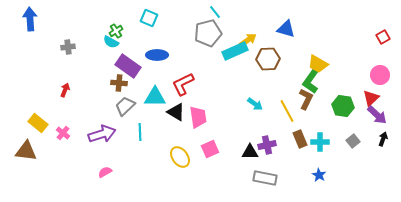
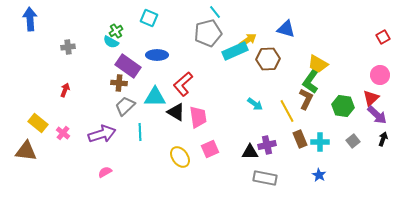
red L-shape at (183, 84): rotated 15 degrees counterclockwise
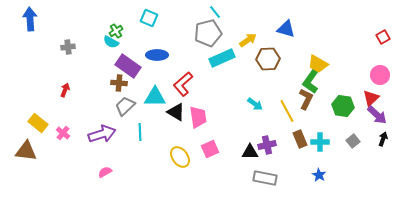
cyan rectangle at (235, 51): moved 13 px left, 7 px down
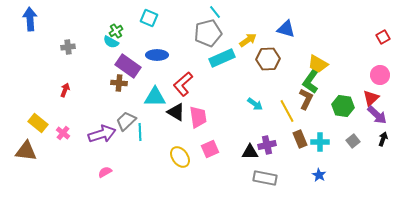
gray trapezoid at (125, 106): moved 1 px right, 15 px down
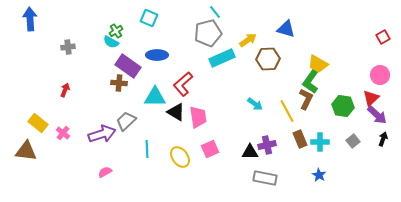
cyan line at (140, 132): moved 7 px right, 17 px down
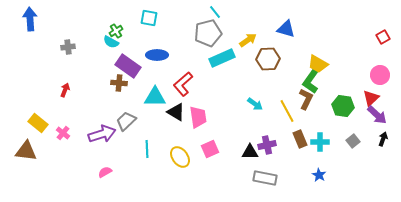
cyan square at (149, 18): rotated 12 degrees counterclockwise
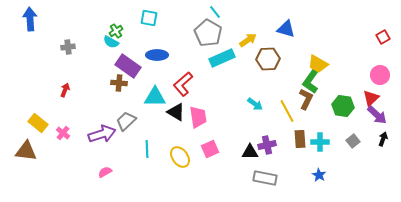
gray pentagon at (208, 33): rotated 28 degrees counterclockwise
brown rectangle at (300, 139): rotated 18 degrees clockwise
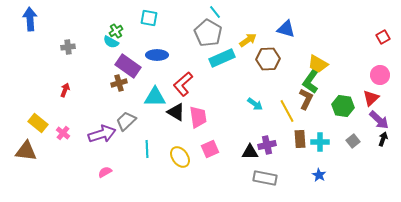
brown cross at (119, 83): rotated 21 degrees counterclockwise
purple arrow at (377, 115): moved 2 px right, 5 px down
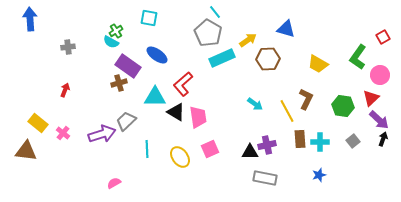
blue ellipse at (157, 55): rotated 35 degrees clockwise
green L-shape at (311, 81): moved 47 px right, 24 px up
pink semicircle at (105, 172): moved 9 px right, 11 px down
blue star at (319, 175): rotated 24 degrees clockwise
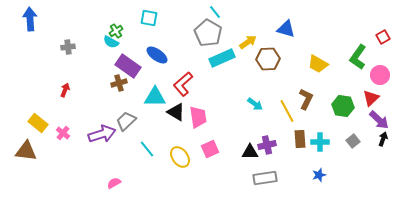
yellow arrow at (248, 40): moved 2 px down
cyan line at (147, 149): rotated 36 degrees counterclockwise
gray rectangle at (265, 178): rotated 20 degrees counterclockwise
